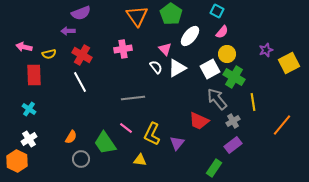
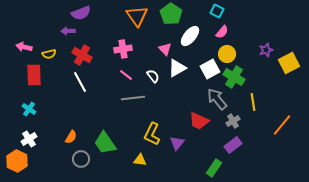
white semicircle: moved 3 px left, 9 px down
pink line: moved 53 px up
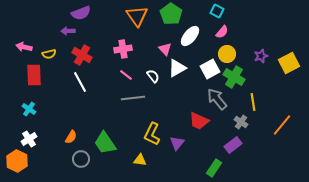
purple star: moved 5 px left, 6 px down
gray cross: moved 8 px right, 1 px down; rotated 24 degrees counterclockwise
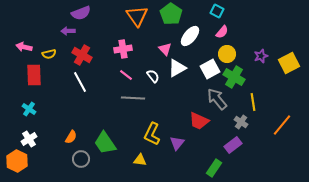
gray line: rotated 10 degrees clockwise
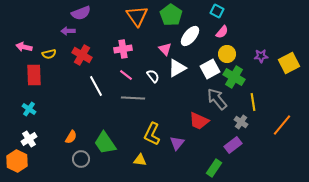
green pentagon: moved 1 px down
purple star: rotated 16 degrees clockwise
white line: moved 16 px right, 4 px down
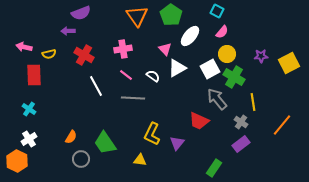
red cross: moved 2 px right
white semicircle: rotated 16 degrees counterclockwise
purple rectangle: moved 8 px right, 1 px up
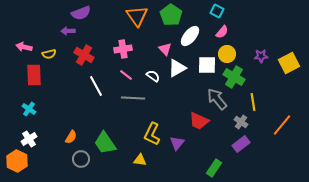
white square: moved 3 px left, 4 px up; rotated 30 degrees clockwise
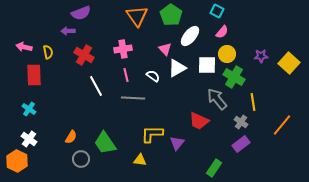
yellow semicircle: moved 1 px left, 2 px up; rotated 88 degrees counterclockwise
yellow square: rotated 20 degrees counterclockwise
pink line: rotated 40 degrees clockwise
yellow L-shape: rotated 65 degrees clockwise
white cross: rotated 21 degrees counterclockwise
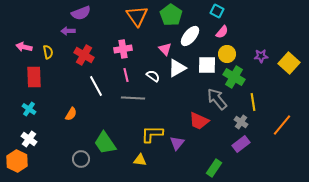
red rectangle: moved 2 px down
orange semicircle: moved 23 px up
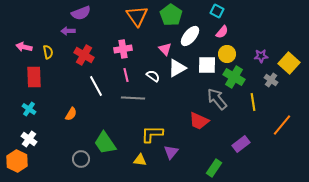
gray cross: moved 30 px right, 42 px up
purple triangle: moved 6 px left, 9 px down
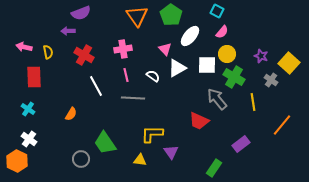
purple star: rotated 24 degrees clockwise
cyan cross: moved 1 px left
purple triangle: rotated 14 degrees counterclockwise
